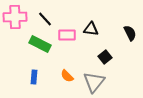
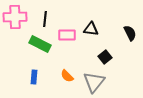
black line: rotated 49 degrees clockwise
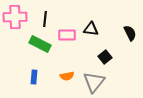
orange semicircle: rotated 56 degrees counterclockwise
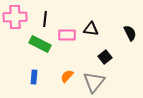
orange semicircle: rotated 144 degrees clockwise
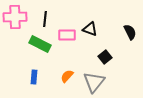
black triangle: moved 1 px left; rotated 14 degrees clockwise
black semicircle: moved 1 px up
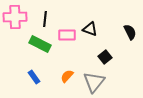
blue rectangle: rotated 40 degrees counterclockwise
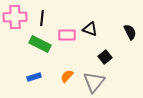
black line: moved 3 px left, 1 px up
blue rectangle: rotated 72 degrees counterclockwise
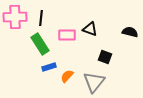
black line: moved 1 px left
black semicircle: rotated 49 degrees counterclockwise
green rectangle: rotated 30 degrees clockwise
black square: rotated 32 degrees counterclockwise
blue rectangle: moved 15 px right, 10 px up
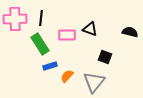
pink cross: moved 2 px down
blue rectangle: moved 1 px right, 1 px up
